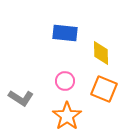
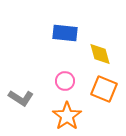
yellow diamond: moved 1 px left, 1 px down; rotated 15 degrees counterclockwise
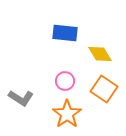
yellow diamond: rotated 15 degrees counterclockwise
orange square: rotated 12 degrees clockwise
orange star: moved 2 px up
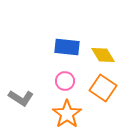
blue rectangle: moved 2 px right, 14 px down
yellow diamond: moved 3 px right, 1 px down
orange square: moved 1 px left, 1 px up
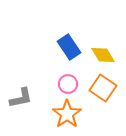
blue rectangle: moved 2 px right; rotated 50 degrees clockwise
pink circle: moved 3 px right, 3 px down
gray L-shape: rotated 45 degrees counterclockwise
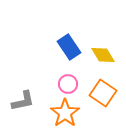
orange square: moved 5 px down
gray L-shape: moved 2 px right, 3 px down
orange star: moved 2 px left, 1 px up
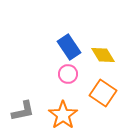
pink circle: moved 10 px up
gray L-shape: moved 10 px down
orange star: moved 2 px left, 2 px down
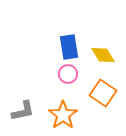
blue rectangle: rotated 25 degrees clockwise
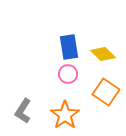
yellow diamond: moved 1 px up; rotated 15 degrees counterclockwise
orange square: moved 3 px right, 1 px up
gray L-shape: rotated 135 degrees clockwise
orange star: moved 2 px right
